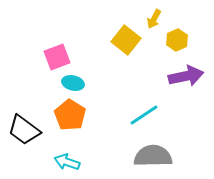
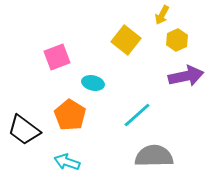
yellow arrow: moved 8 px right, 4 px up
cyan ellipse: moved 20 px right
cyan line: moved 7 px left; rotated 8 degrees counterclockwise
gray semicircle: moved 1 px right
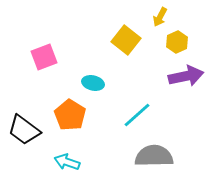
yellow arrow: moved 2 px left, 2 px down
yellow hexagon: moved 2 px down
pink square: moved 13 px left
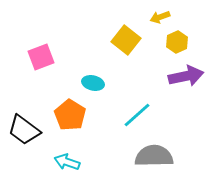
yellow arrow: rotated 42 degrees clockwise
pink square: moved 3 px left
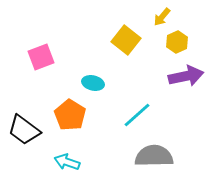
yellow arrow: moved 2 px right; rotated 30 degrees counterclockwise
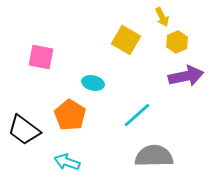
yellow arrow: rotated 66 degrees counterclockwise
yellow square: rotated 8 degrees counterclockwise
pink square: rotated 32 degrees clockwise
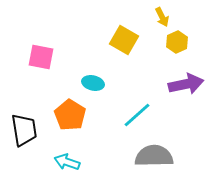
yellow square: moved 2 px left
purple arrow: moved 8 px down
black trapezoid: rotated 136 degrees counterclockwise
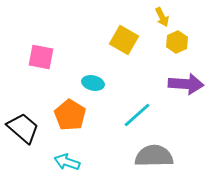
purple arrow: rotated 16 degrees clockwise
black trapezoid: moved 1 px left, 2 px up; rotated 40 degrees counterclockwise
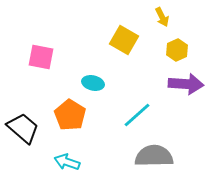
yellow hexagon: moved 8 px down
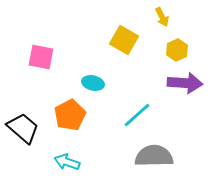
purple arrow: moved 1 px left, 1 px up
orange pentagon: rotated 12 degrees clockwise
